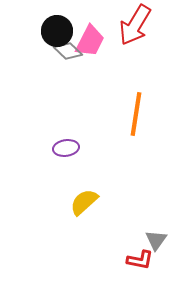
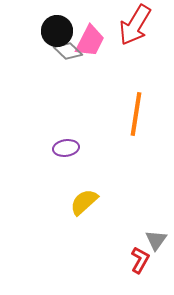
red L-shape: rotated 72 degrees counterclockwise
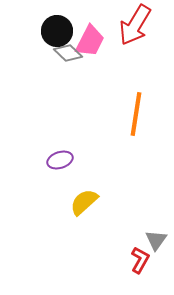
gray diamond: moved 2 px down
purple ellipse: moved 6 px left, 12 px down; rotated 10 degrees counterclockwise
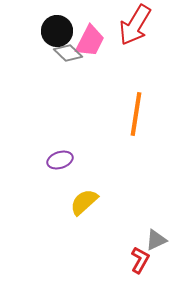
gray triangle: rotated 30 degrees clockwise
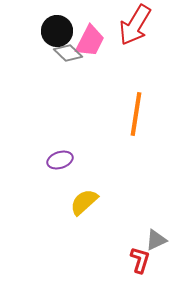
red L-shape: rotated 12 degrees counterclockwise
